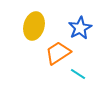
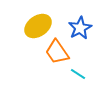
yellow ellipse: moved 4 px right; rotated 40 degrees clockwise
orange trapezoid: moved 1 px left, 1 px up; rotated 92 degrees counterclockwise
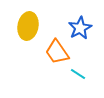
yellow ellipse: moved 10 px left; rotated 44 degrees counterclockwise
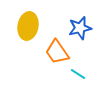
blue star: rotated 15 degrees clockwise
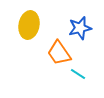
yellow ellipse: moved 1 px right, 1 px up
orange trapezoid: moved 2 px right, 1 px down
